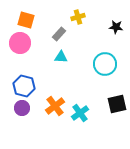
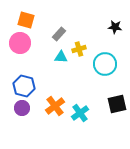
yellow cross: moved 1 px right, 32 px down
black star: moved 1 px left
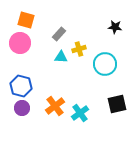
blue hexagon: moved 3 px left
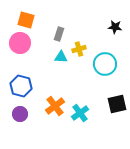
gray rectangle: rotated 24 degrees counterclockwise
purple circle: moved 2 px left, 6 px down
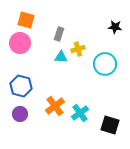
yellow cross: moved 1 px left
black square: moved 7 px left, 21 px down; rotated 30 degrees clockwise
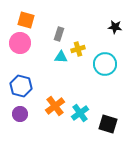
black square: moved 2 px left, 1 px up
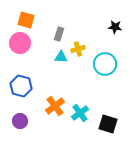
purple circle: moved 7 px down
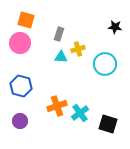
orange cross: moved 2 px right; rotated 18 degrees clockwise
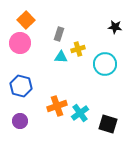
orange square: rotated 30 degrees clockwise
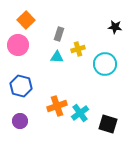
pink circle: moved 2 px left, 2 px down
cyan triangle: moved 4 px left
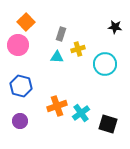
orange square: moved 2 px down
gray rectangle: moved 2 px right
cyan cross: moved 1 px right
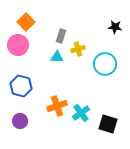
gray rectangle: moved 2 px down
